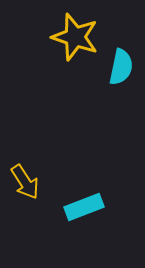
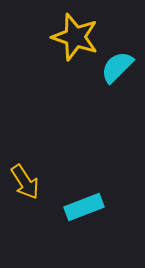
cyan semicircle: moved 4 px left; rotated 147 degrees counterclockwise
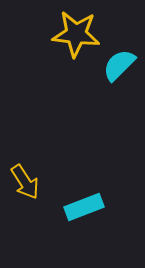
yellow star: moved 1 px right, 3 px up; rotated 12 degrees counterclockwise
cyan semicircle: moved 2 px right, 2 px up
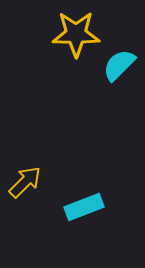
yellow star: rotated 6 degrees counterclockwise
yellow arrow: rotated 102 degrees counterclockwise
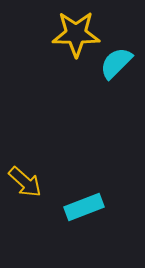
cyan semicircle: moved 3 px left, 2 px up
yellow arrow: rotated 87 degrees clockwise
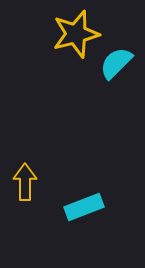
yellow star: rotated 15 degrees counterclockwise
yellow arrow: rotated 132 degrees counterclockwise
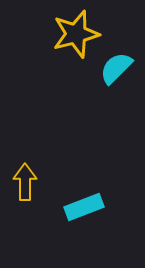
cyan semicircle: moved 5 px down
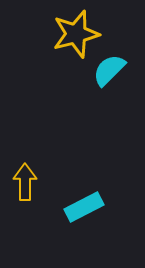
cyan semicircle: moved 7 px left, 2 px down
cyan rectangle: rotated 6 degrees counterclockwise
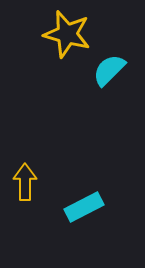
yellow star: moved 9 px left; rotated 30 degrees clockwise
